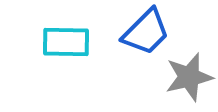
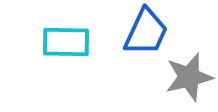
blue trapezoid: rotated 20 degrees counterclockwise
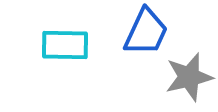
cyan rectangle: moved 1 px left, 3 px down
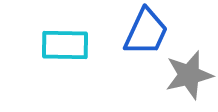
gray star: moved 2 px up
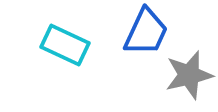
cyan rectangle: rotated 24 degrees clockwise
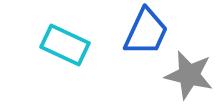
gray star: rotated 27 degrees clockwise
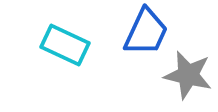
gray star: moved 1 px left
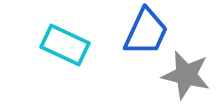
gray star: moved 2 px left
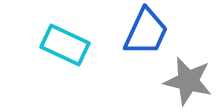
gray star: moved 2 px right, 6 px down
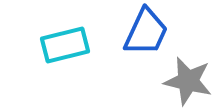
cyan rectangle: rotated 39 degrees counterclockwise
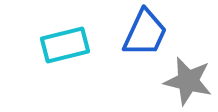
blue trapezoid: moved 1 px left, 1 px down
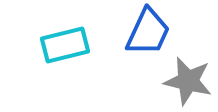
blue trapezoid: moved 3 px right, 1 px up
